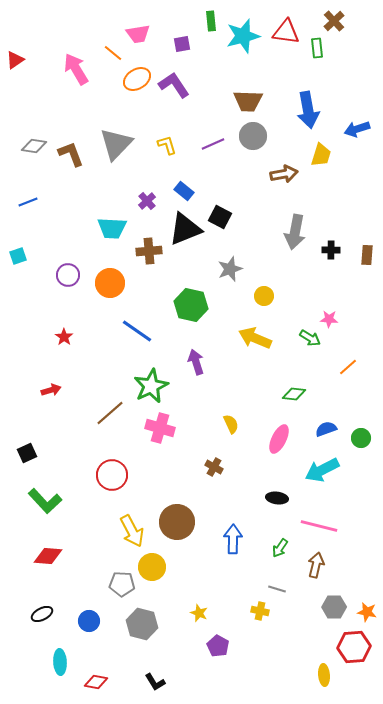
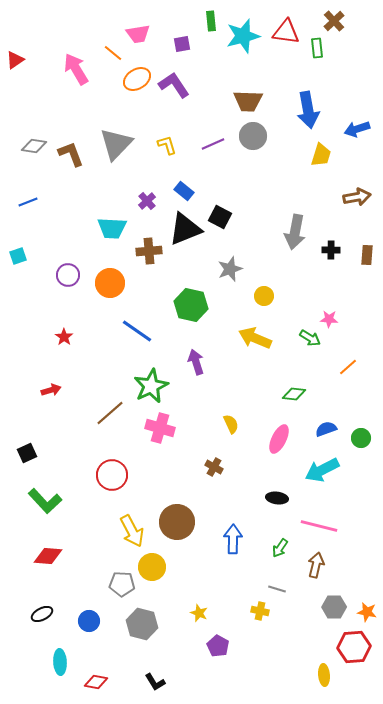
brown arrow at (284, 174): moved 73 px right, 23 px down
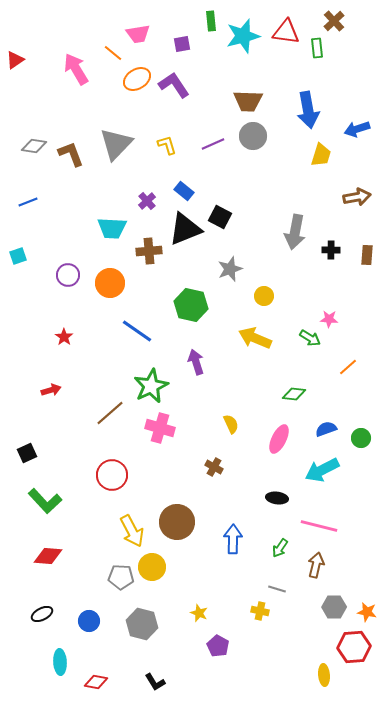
gray pentagon at (122, 584): moved 1 px left, 7 px up
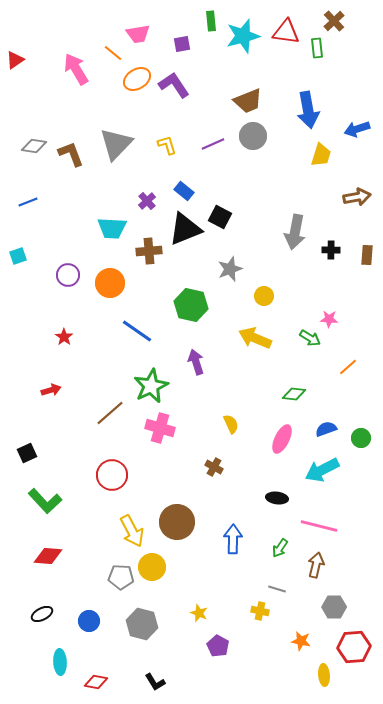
brown trapezoid at (248, 101): rotated 24 degrees counterclockwise
pink ellipse at (279, 439): moved 3 px right
orange star at (367, 612): moved 66 px left, 29 px down
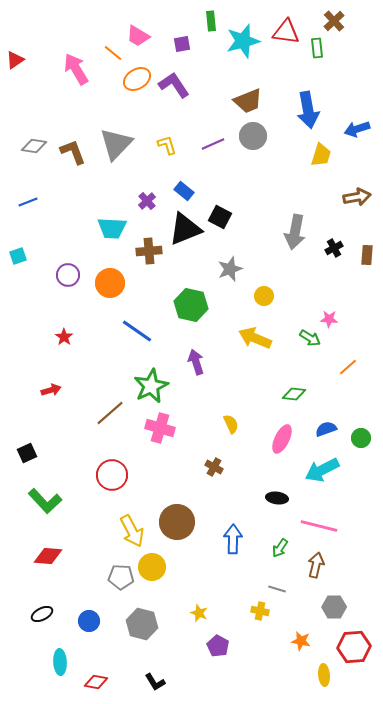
pink trapezoid at (138, 34): moved 2 px down; rotated 40 degrees clockwise
cyan star at (243, 36): moved 5 px down
brown L-shape at (71, 154): moved 2 px right, 2 px up
black cross at (331, 250): moved 3 px right, 2 px up; rotated 30 degrees counterclockwise
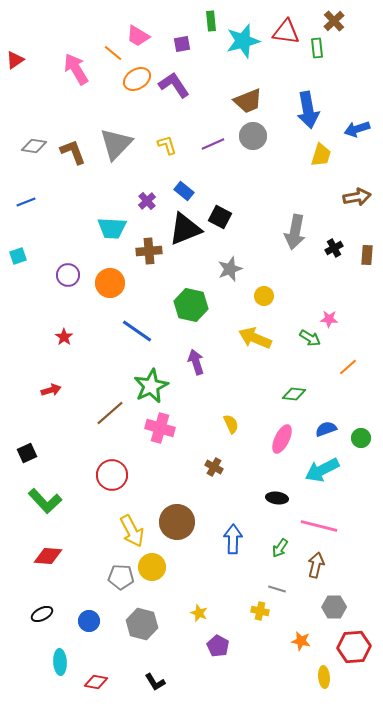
blue line at (28, 202): moved 2 px left
yellow ellipse at (324, 675): moved 2 px down
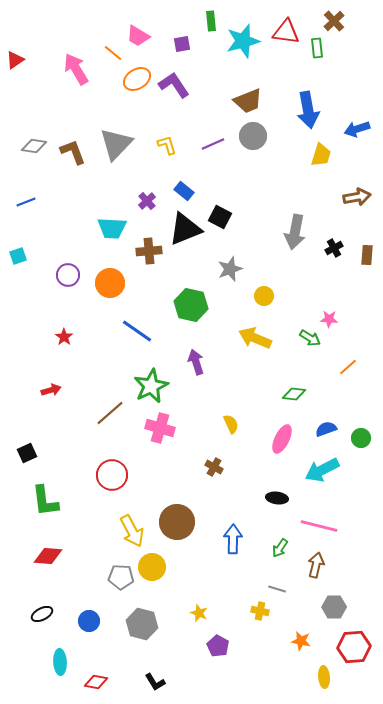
green L-shape at (45, 501): rotated 36 degrees clockwise
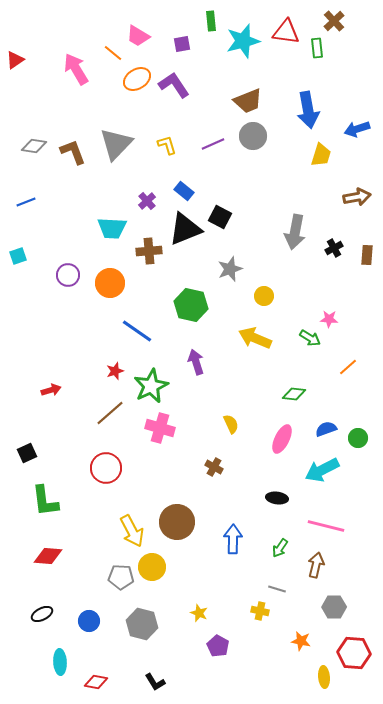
red star at (64, 337): moved 51 px right, 34 px down; rotated 18 degrees clockwise
green circle at (361, 438): moved 3 px left
red circle at (112, 475): moved 6 px left, 7 px up
pink line at (319, 526): moved 7 px right
red hexagon at (354, 647): moved 6 px down; rotated 8 degrees clockwise
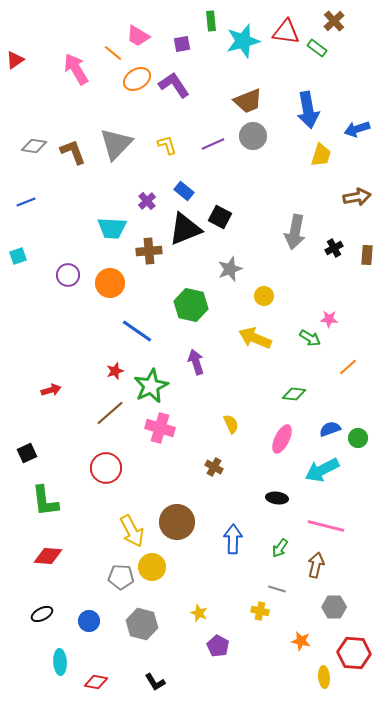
green rectangle at (317, 48): rotated 48 degrees counterclockwise
blue semicircle at (326, 429): moved 4 px right
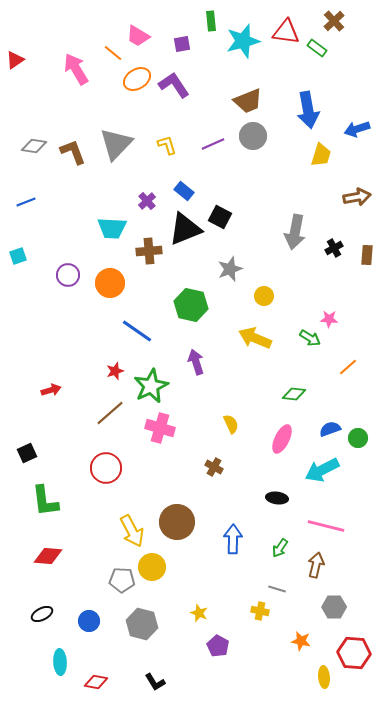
gray pentagon at (121, 577): moved 1 px right, 3 px down
